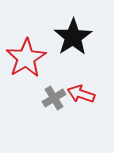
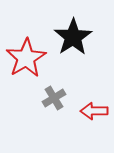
red arrow: moved 13 px right, 17 px down; rotated 20 degrees counterclockwise
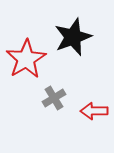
black star: rotated 12 degrees clockwise
red star: moved 1 px down
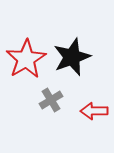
black star: moved 1 px left, 20 px down
gray cross: moved 3 px left, 2 px down
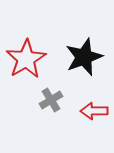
black star: moved 12 px right
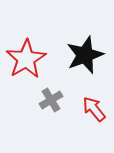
black star: moved 1 px right, 2 px up
red arrow: moved 2 px up; rotated 52 degrees clockwise
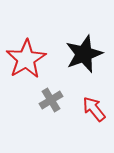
black star: moved 1 px left, 1 px up
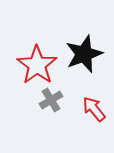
red star: moved 11 px right, 6 px down; rotated 6 degrees counterclockwise
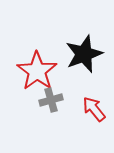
red star: moved 6 px down
gray cross: rotated 15 degrees clockwise
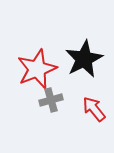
black star: moved 5 px down; rotated 6 degrees counterclockwise
red star: moved 2 px up; rotated 15 degrees clockwise
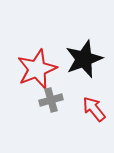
black star: rotated 6 degrees clockwise
